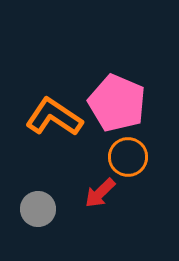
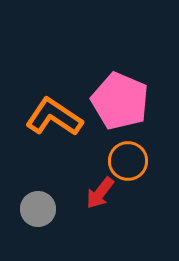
pink pentagon: moved 3 px right, 2 px up
orange circle: moved 4 px down
red arrow: rotated 8 degrees counterclockwise
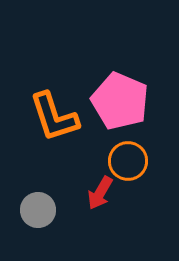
orange L-shape: rotated 142 degrees counterclockwise
red arrow: rotated 8 degrees counterclockwise
gray circle: moved 1 px down
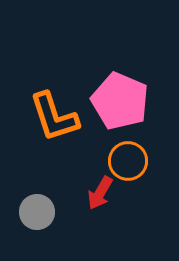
gray circle: moved 1 px left, 2 px down
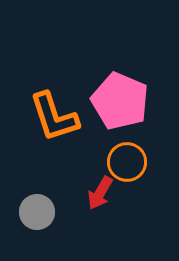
orange circle: moved 1 px left, 1 px down
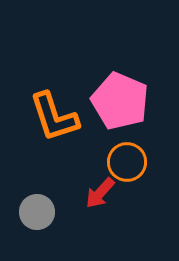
red arrow: rotated 12 degrees clockwise
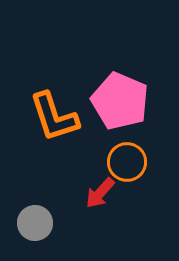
gray circle: moved 2 px left, 11 px down
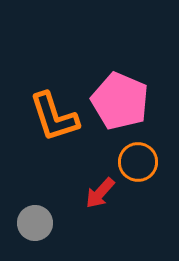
orange circle: moved 11 px right
